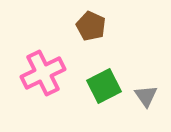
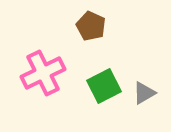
gray triangle: moved 2 px left, 3 px up; rotated 35 degrees clockwise
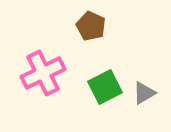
green square: moved 1 px right, 1 px down
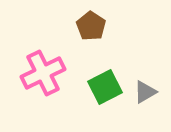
brown pentagon: rotated 8 degrees clockwise
gray triangle: moved 1 px right, 1 px up
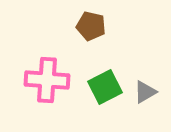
brown pentagon: rotated 20 degrees counterclockwise
pink cross: moved 4 px right, 7 px down; rotated 30 degrees clockwise
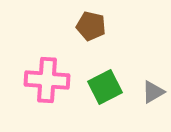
gray triangle: moved 8 px right
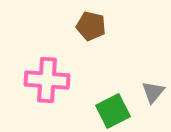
green square: moved 8 px right, 24 px down
gray triangle: rotated 20 degrees counterclockwise
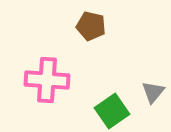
green square: moved 1 px left; rotated 8 degrees counterclockwise
